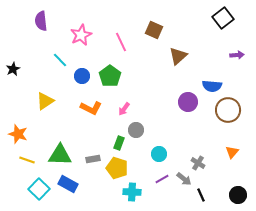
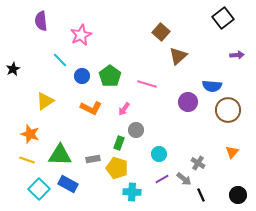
brown square: moved 7 px right, 2 px down; rotated 18 degrees clockwise
pink line: moved 26 px right, 42 px down; rotated 48 degrees counterclockwise
orange star: moved 12 px right
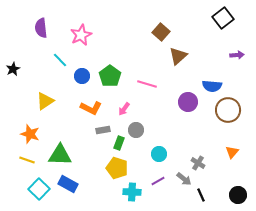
purple semicircle: moved 7 px down
gray rectangle: moved 10 px right, 29 px up
purple line: moved 4 px left, 2 px down
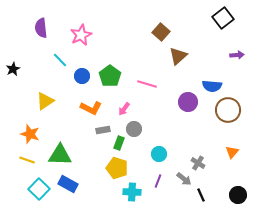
gray circle: moved 2 px left, 1 px up
purple line: rotated 40 degrees counterclockwise
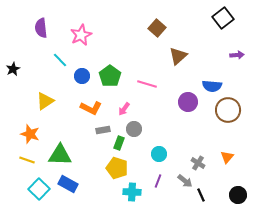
brown square: moved 4 px left, 4 px up
orange triangle: moved 5 px left, 5 px down
gray arrow: moved 1 px right, 2 px down
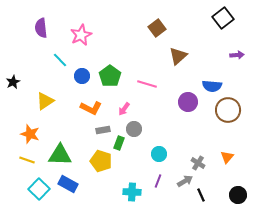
brown square: rotated 12 degrees clockwise
black star: moved 13 px down
yellow pentagon: moved 16 px left, 7 px up
gray arrow: rotated 70 degrees counterclockwise
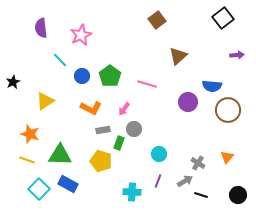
brown square: moved 8 px up
black line: rotated 48 degrees counterclockwise
